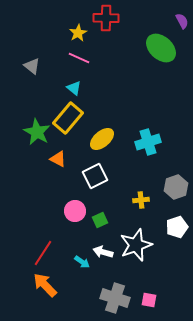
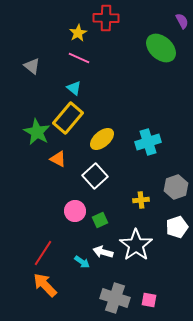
white square: rotated 15 degrees counterclockwise
white star: rotated 16 degrees counterclockwise
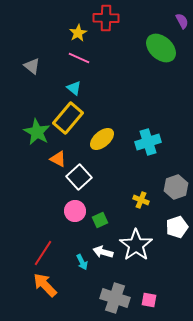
white square: moved 16 px left, 1 px down
yellow cross: rotated 28 degrees clockwise
cyan arrow: rotated 28 degrees clockwise
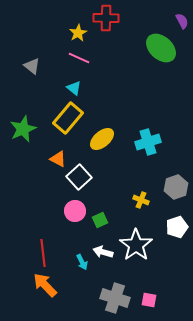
green star: moved 14 px left, 3 px up; rotated 20 degrees clockwise
red line: rotated 40 degrees counterclockwise
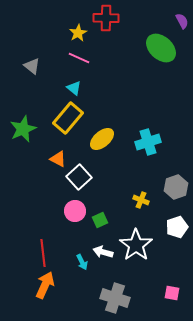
orange arrow: rotated 68 degrees clockwise
pink square: moved 23 px right, 7 px up
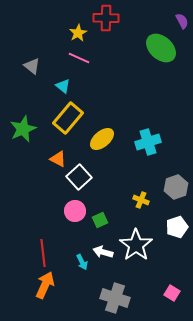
cyan triangle: moved 11 px left, 2 px up
pink square: rotated 21 degrees clockwise
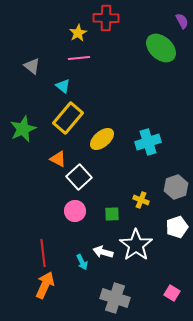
pink line: rotated 30 degrees counterclockwise
green square: moved 12 px right, 6 px up; rotated 21 degrees clockwise
